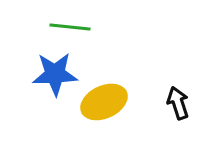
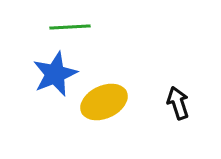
green line: rotated 9 degrees counterclockwise
blue star: rotated 21 degrees counterclockwise
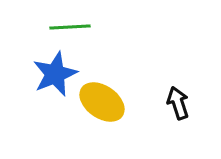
yellow ellipse: moved 2 px left; rotated 60 degrees clockwise
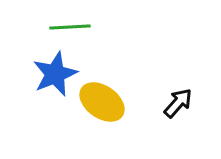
black arrow: rotated 60 degrees clockwise
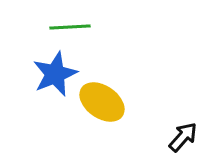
black arrow: moved 5 px right, 34 px down
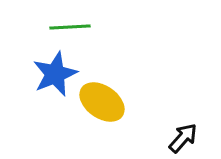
black arrow: moved 1 px down
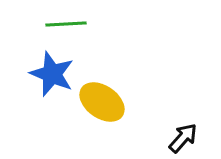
green line: moved 4 px left, 3 px up
blue star: moved 3 px left; rotated 27 degrees counterclockwise
